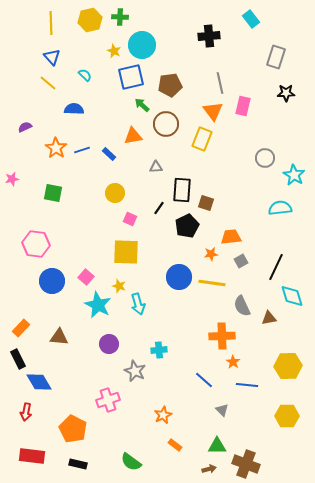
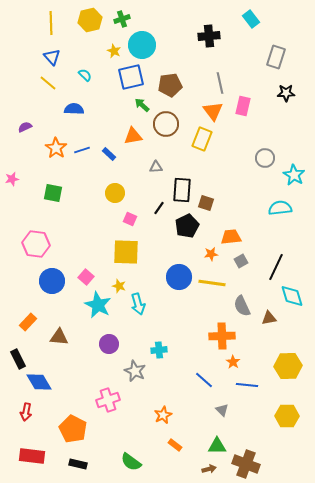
green cross at (120, 17): moved 2 px right, 2 px down; rotated 21 degrees counterclockwise
orange rectangle at (21, 328): moved 7 px right, 6 px up
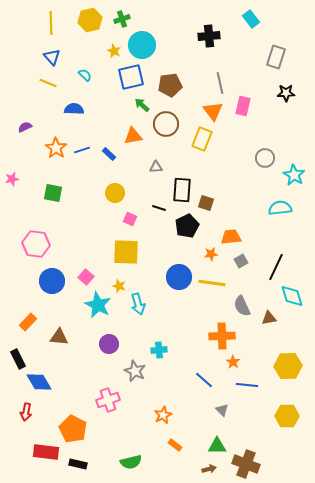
yellow line at (48, 83): rotated 18 degrees counterclockwise
black line at (159, 208): rotated 72 degrees clockwise
red rectangle at (32, 456): moved 14 px right, 4 px up
green semicircle at (131, 462): rotated 50 degrees counterclockwise
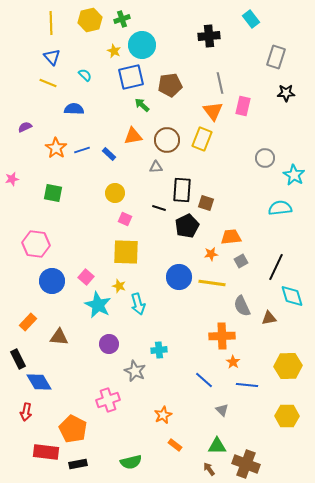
brown circle at (166, 124): moved 1 px right, 16 px down
pink square at (130, 219): moved 5 px left
black rectangle at (78, 464): rotated 24 degrees counterclockwise
brown arrow at (209, 469): rotated 112 degrees counterclockwise
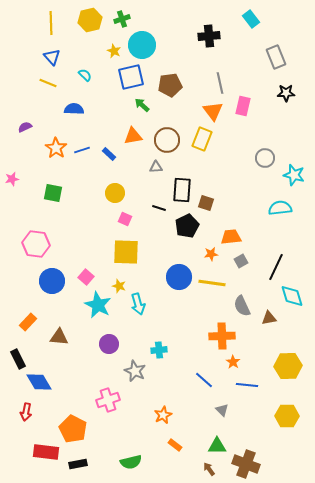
gray rectangle at (276, 57): rotated 40 degrees counterclockwise
cyan star at (294, 175): rotated 15 degrees counterclockwise
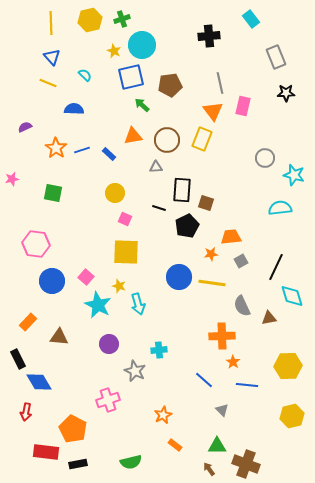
yellow hexagon at (287, 416): moved 5 px right; rotated 15 degrees counterclockwise
